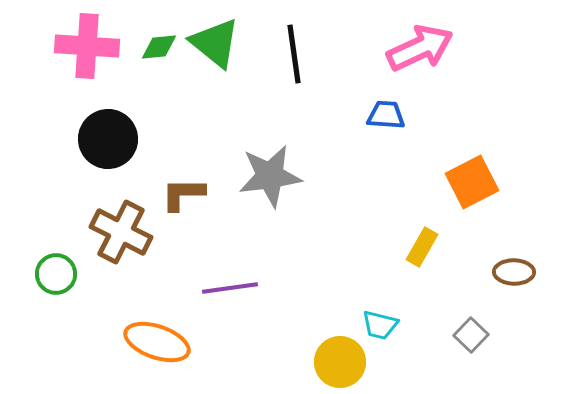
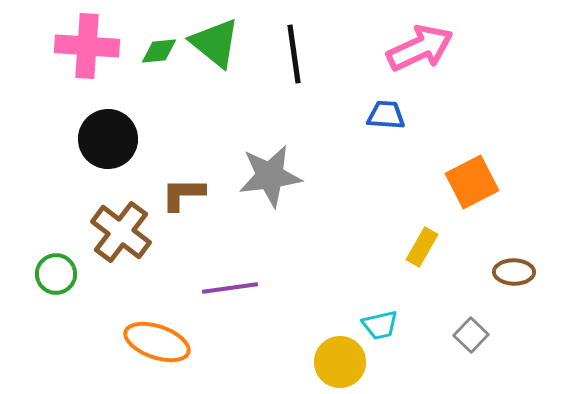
green diamond: moved 4 px down
brown cross: rotated 10 degrees clockwise
cyan trapezoid: rotated 27 degrees counterclockwise
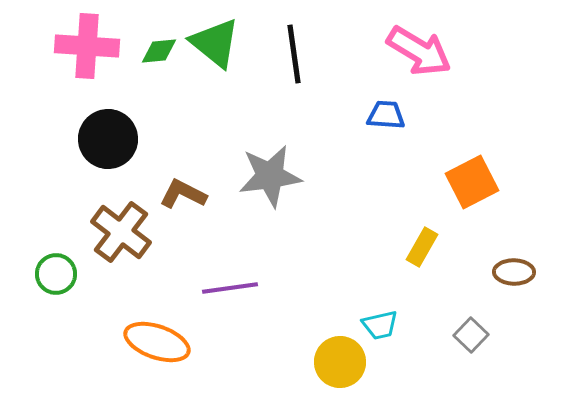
pink arrow: moved 1 px left, 3 px down; rotated 56 degrees clockwise
brown L-shape: rotated 27 degrees clockwise
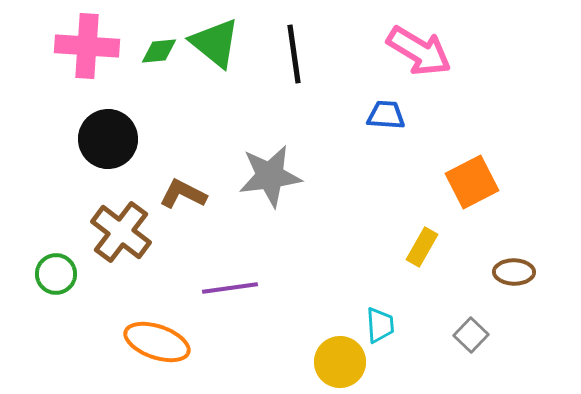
cyan trapezoid: rotated 81 degrees counterclockwise
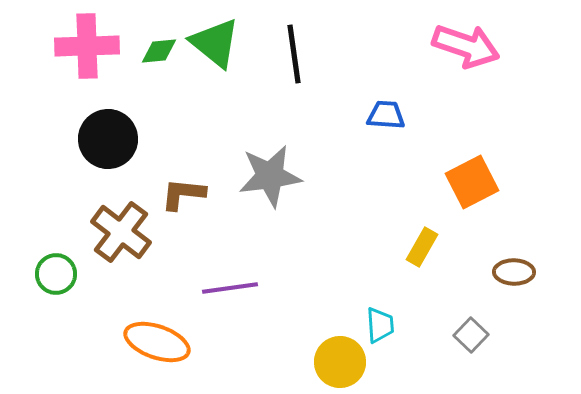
pink cross: rotated 6 degrees counterclockwise
pink arrow: moved 47 px right, 5 px up; rotated 12 degrees counterclockwise
brown L-shape: rotated 21 degrees counterclockwise
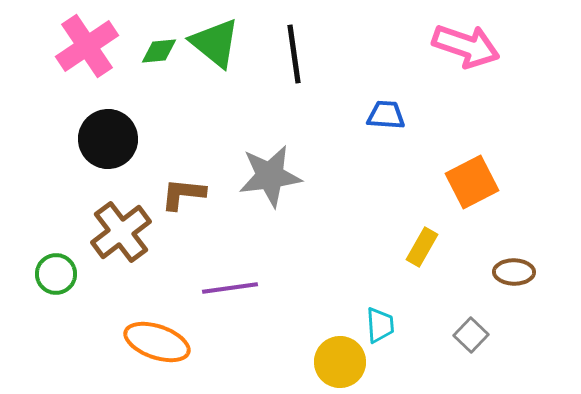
pink cross: rotated 32 degrees counterclockwise
brown cross: rotated 16 degrees clockwise
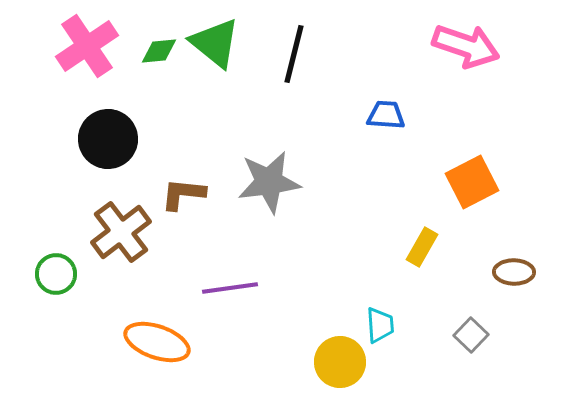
black line: rotated 22 degrees clockwise
gray star: moved 1 px left, 6 px down
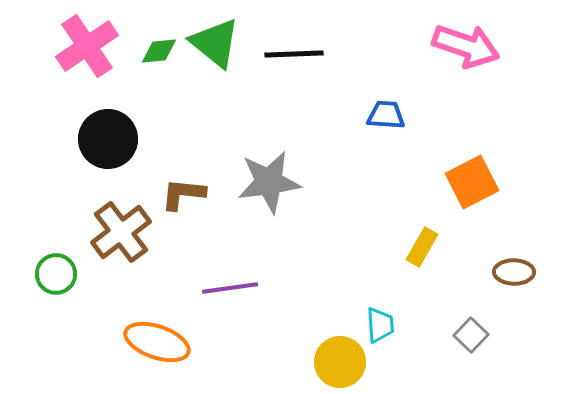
black line: rotated 74 degrees clockwise
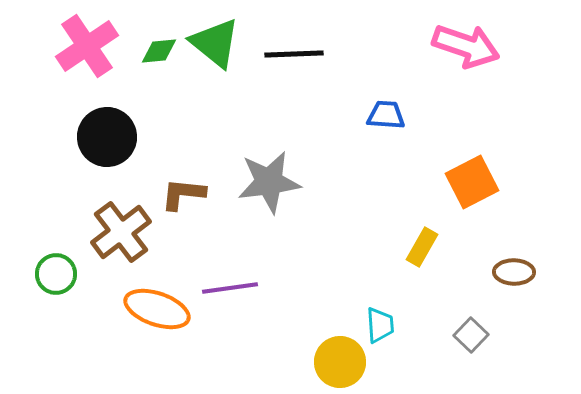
black circle: moved 1 px left, 2 px up
orange ellipse: moved 33 px up
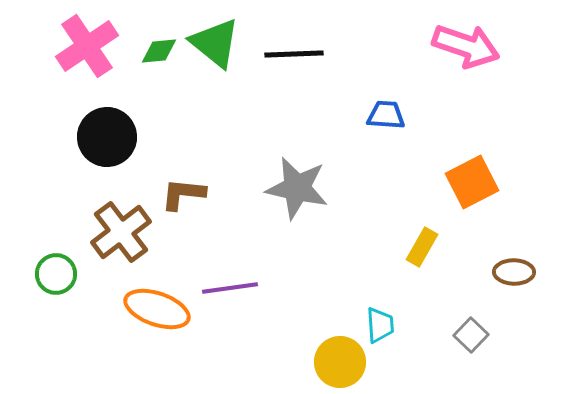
gray star: moved 28 px right, 6 px down; rotated 20 degrees clockwise
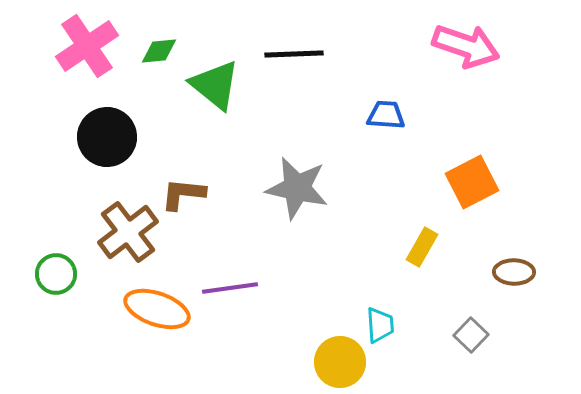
green triangle: moved 42 px down
brown cross: moved 7 px right
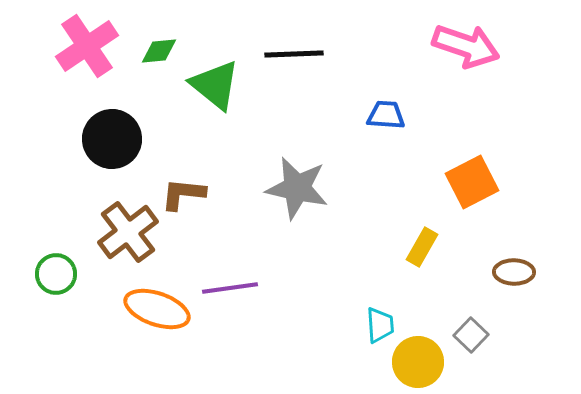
black circle: moved 5 px right, 2 px down
yellow circle: moved 78 px right
